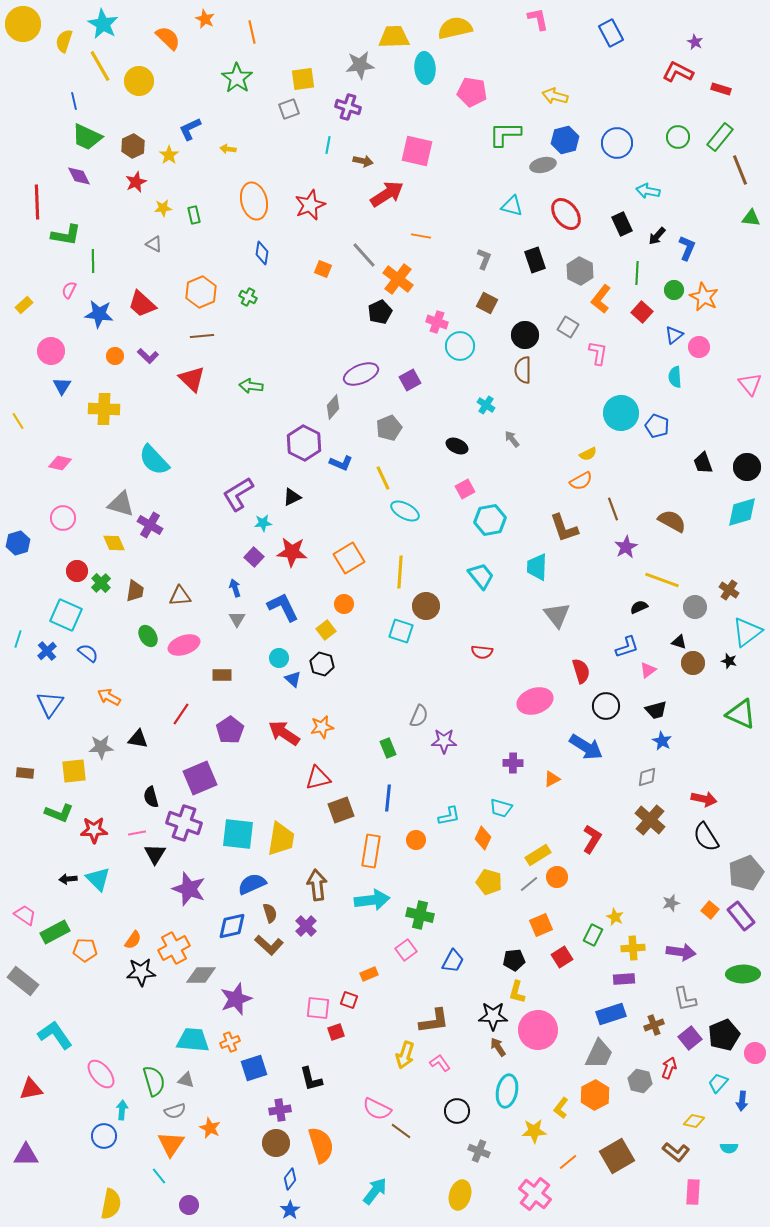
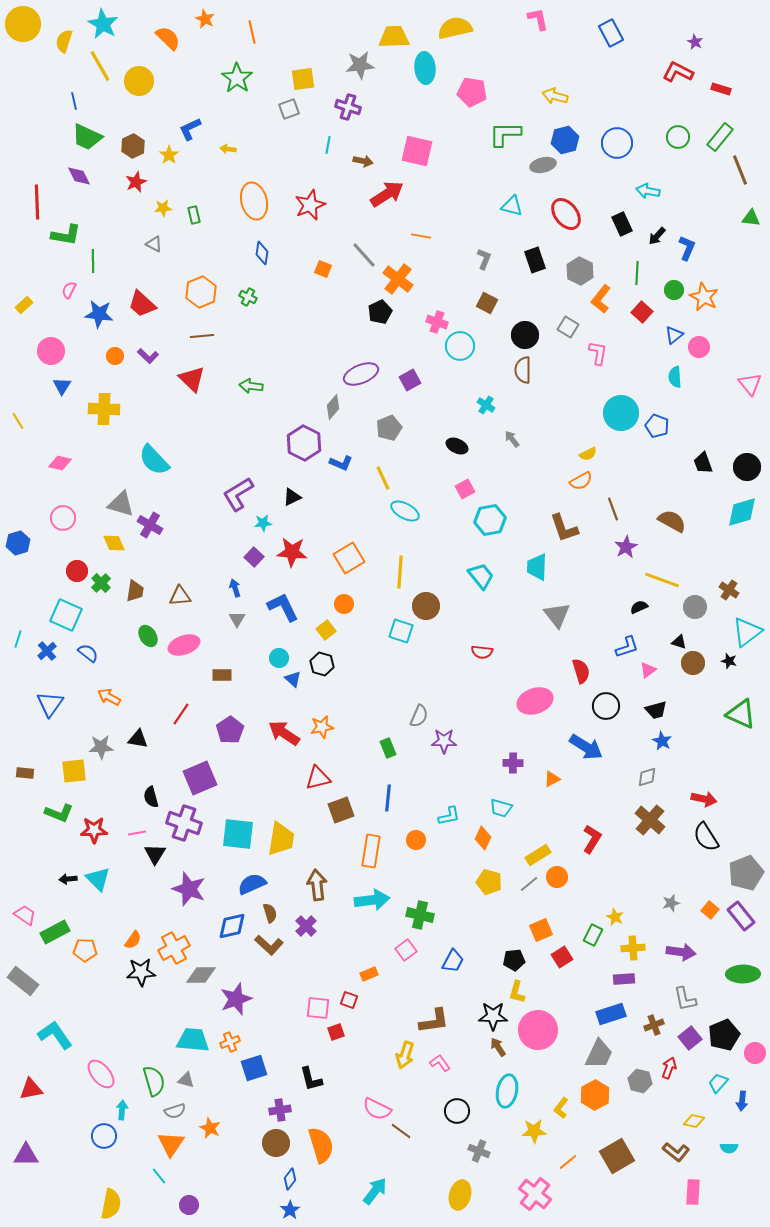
orange square at (541, 925): moved 5 px down
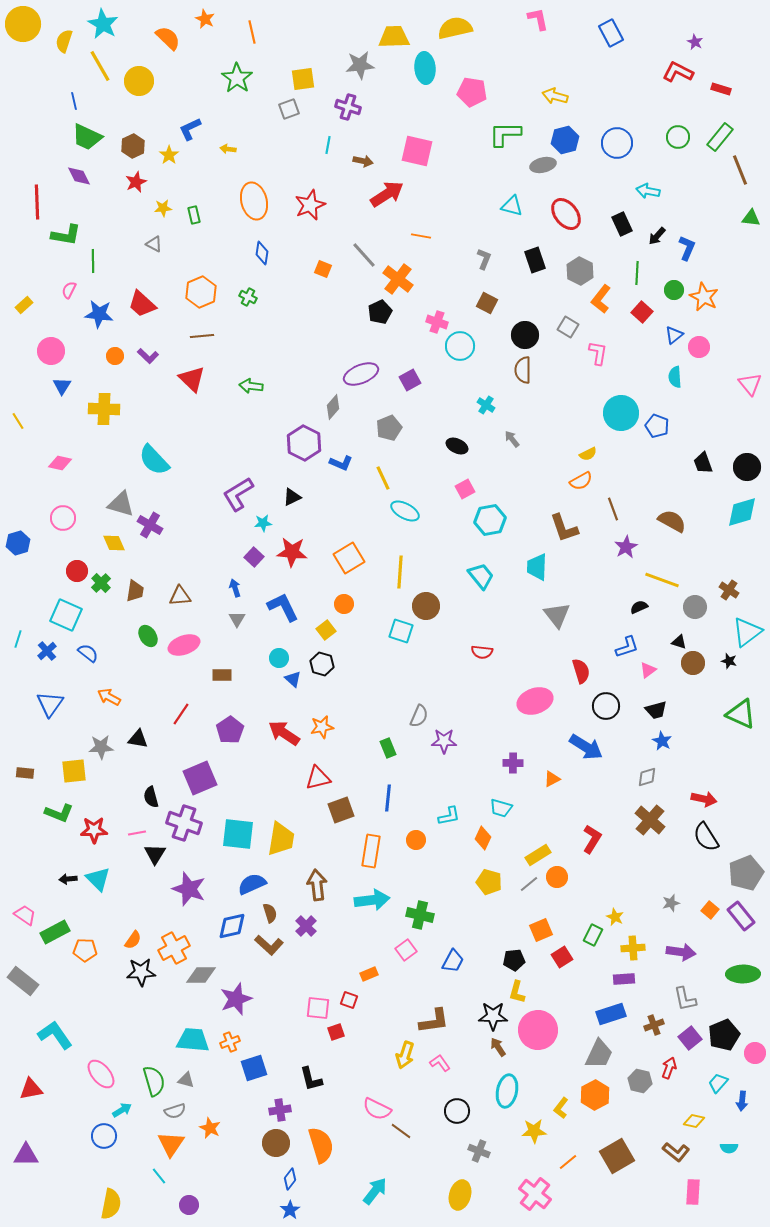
cyan arrow at (122, 1110): rotated 54 degrees clockwise
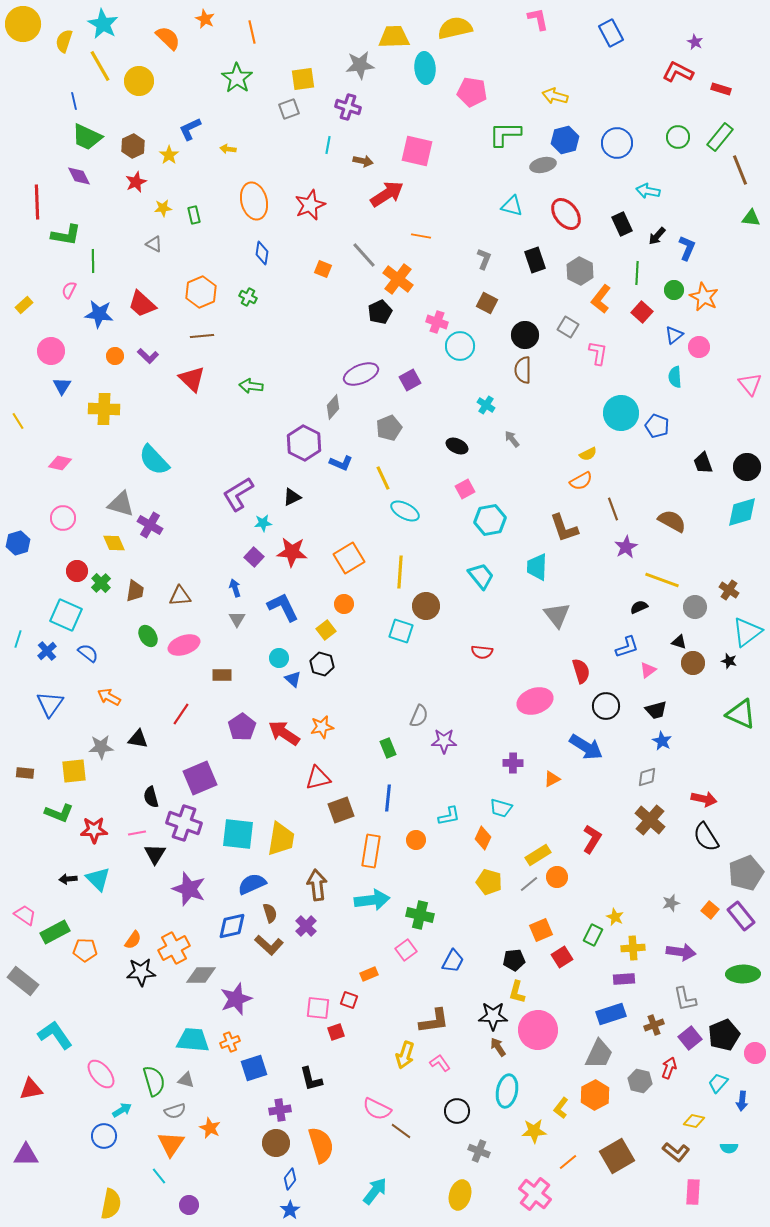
purple pentagon at (230, 730): moved 12 px right, 3 px up
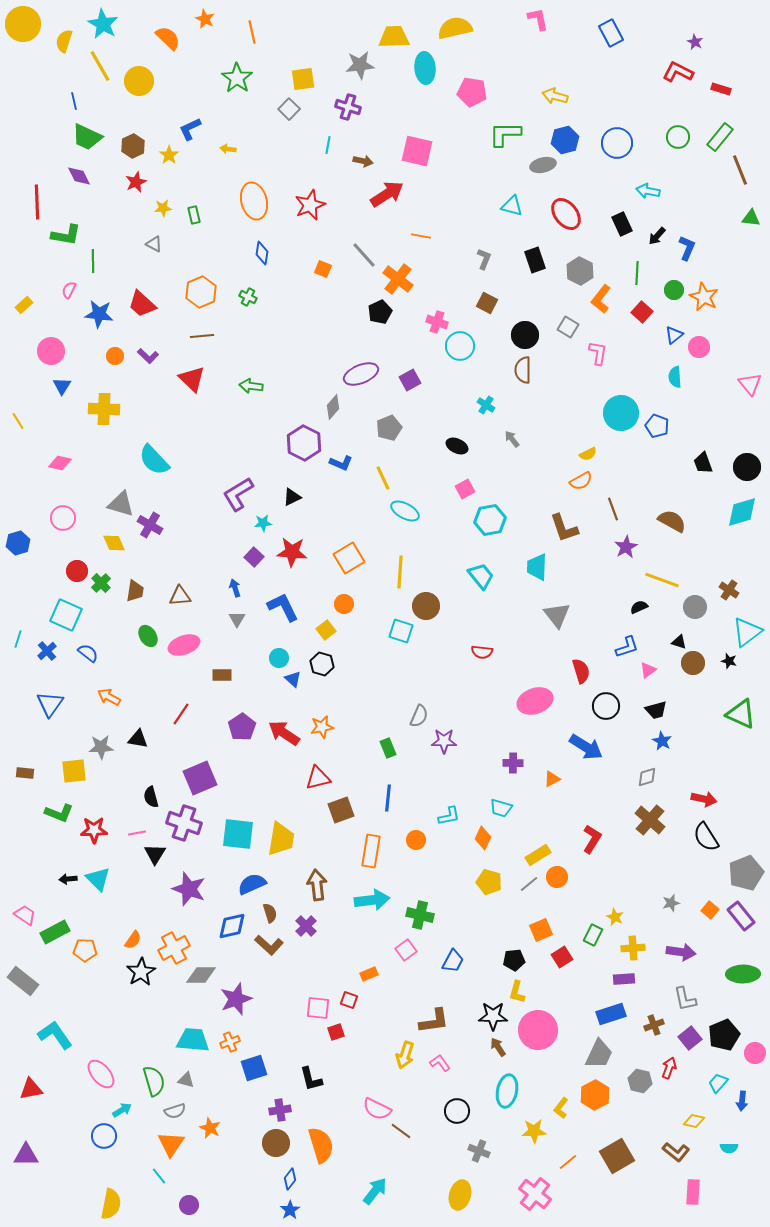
gray square at (289, 109): rotated 25 degrees counterclockwise
black star at (141, 972): rotated 28 degrees counterclockwise
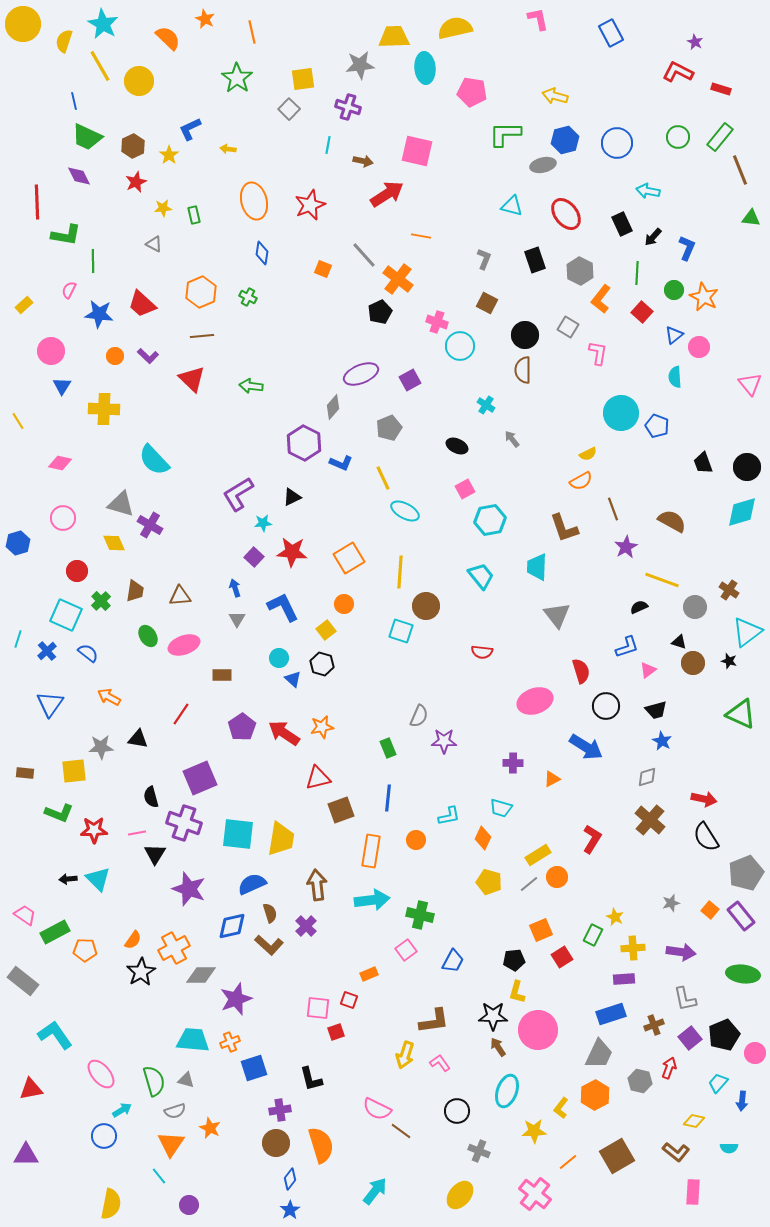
black arrow at (657, 236): moved 4 px left, 1 px down
green cross at (101, 583): moved 18 px down
green ellipse at (743, 974): rotated 8 degrees clockwise
cyan ellipse at (507, 1091): rotated 8 degrees clockwise
yellow ellipse at (460, 1195): rotated 24 degrees clockwise
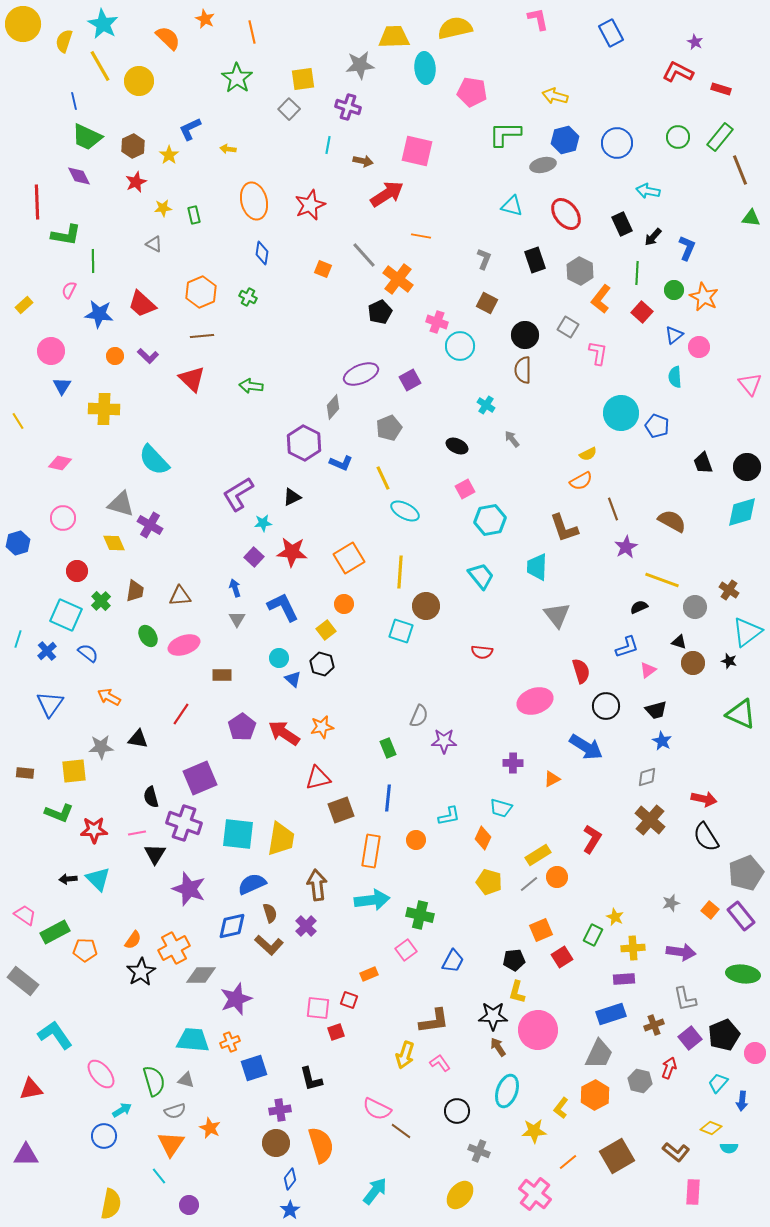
yellow diamond at (694, 1121): moved 17 px right, 7 px down; rotated 10 degrees clockwise
